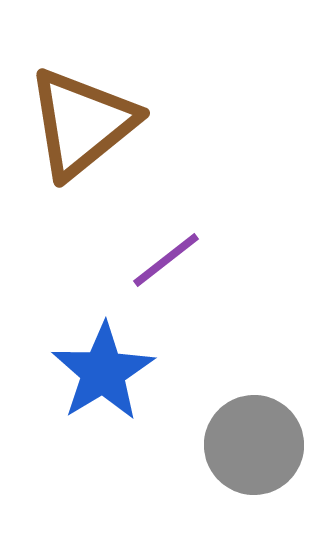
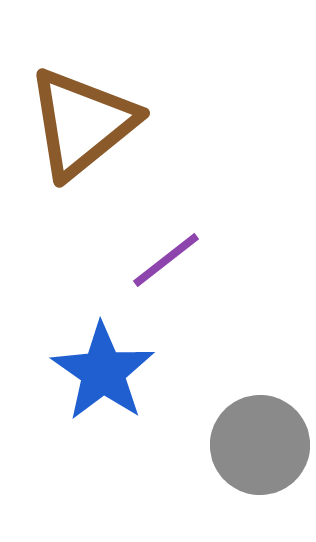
blue star: rotated 6 degrees counterclockwise
gray circle: moved 6 px right
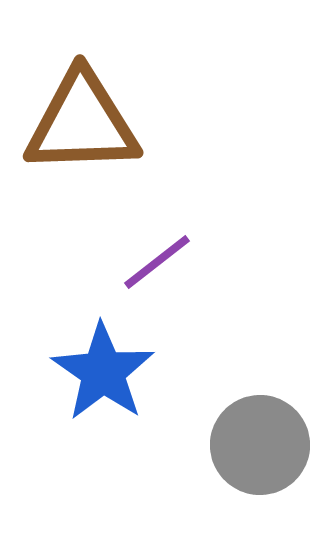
brown triangle: rotated 37 degrees clockwise
purple line: moved 9 px left, 2 px down
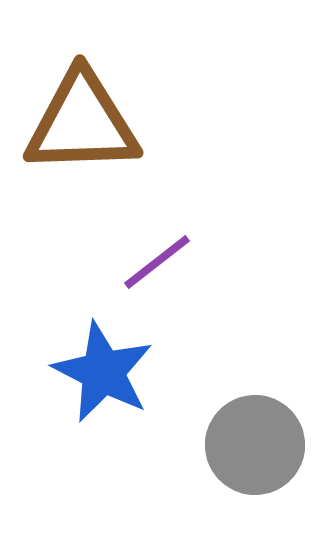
blue star: rotated 8 degrees counterclockwise
gray circle: moved 5 px left
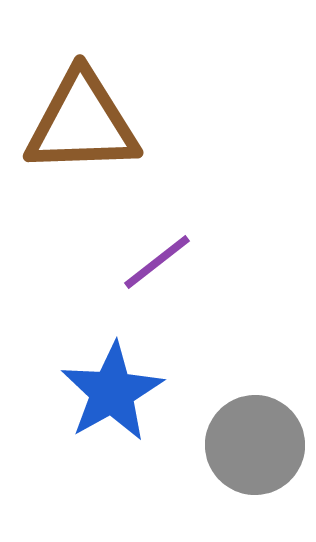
blue star: moved 9 px right, 20 px down; rotated 16 degrees clockwise
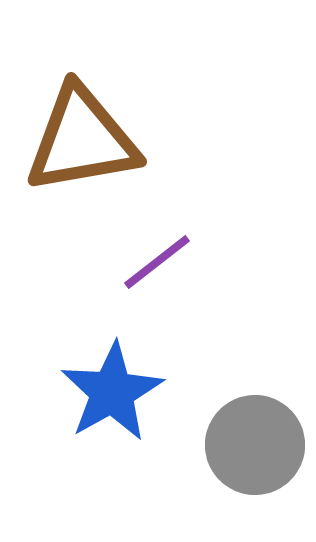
brown triangle: moved 17 px down; rotated 8 degrees counterclockwise
